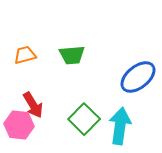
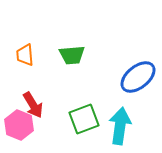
orange trapezoid: rotated 80 degrees counterclockwise
green square: rotated 24 degrees clockwise
pink hexagon: rotated 16 degrees clockwise
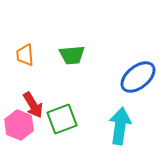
green square: moved 22 px left
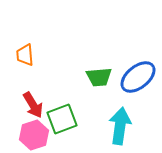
green trapezoid: moved 27 px right, 22 px down
pink hexagon: moved 15 px right, 10 px down; rotated 20 degrees clockwise
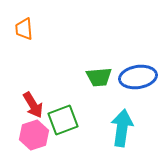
orange trapezoid: moved 1 px left, 26 px up
blue ellipse: rotated 30 degrees clockwise
green square: moved 1 px right, 1 px down
cyan arrow: moved 2 px right, 2 px down
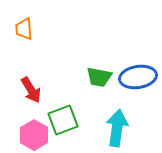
green trapezoid: rotated 16 degrees clockwise
red arrow: moved 2 px left, 15 px up
cyan arrow: moved 5 px left
pink hexagon: rotated 12 degrees counterclockwise
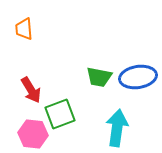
green square: moved 3 px left, 6 px up
pink hexagon: moved 1 px left, 1 px up; rotated 24 degrees counterclockwise
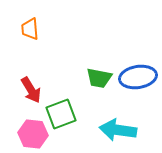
orange trapezoid: moved 6 px right
green trapezoid: moved 1 px down
green square: moved 1 px right
cyan arrow: moved 1 px right, 2 px down; rotated 90 degrees counterclockwise
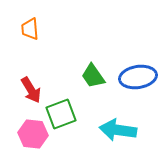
green trapezoid: moved 6 px left, 2 px up; rotated 44 degrees clockwise
